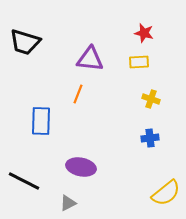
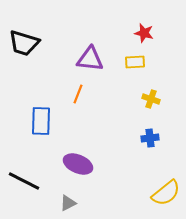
black trapezoid: moved 1 px left, 1 px down
yellow rectangle: moved 4 px left
purple ellipse: moved 3 px left, 3 px up; rotated 12 degrees clockwise
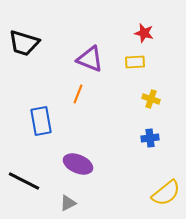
purple triangle: rotated 16 degrees clockwise
blue rectangle: rotated 12 degrees counterclockwise
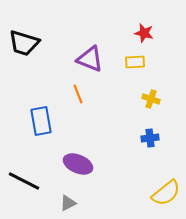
orange line: rotated 42 degrees counterclockwise
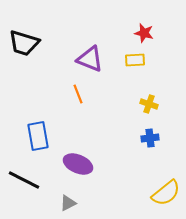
yellow rectangle: moved 2 px up
yellow cross: moved 2 px left, 5 px down
blue rectangle: moved 3 px left, 15 px down
black line: moved 1 px up
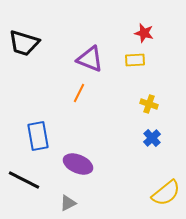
orange line: moved 1 px right, 1 px up; rotated 48 degrees clockwise
blue cross: moved 2 px right; rotated 36 degrees counterclockwise
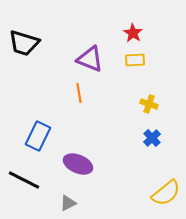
red star: moved 11 px left; rotated 18 degrees clockwise
orange line: rotated 36 degrees counterclockwise
blue rectangle: rotated 36 degrees clockwise
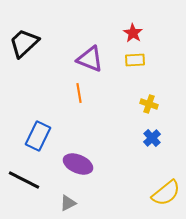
black trapezoid: rotated 120 degrees clockwise
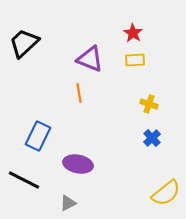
purple ellipse: rotated 12 degrees counterclockwise
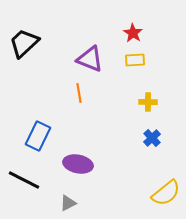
yellow cross: moved 1 px left, 2 px up; rotated 18 degrees counterclockwise
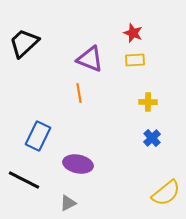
red star: rotated 12 degrees counterclockwise
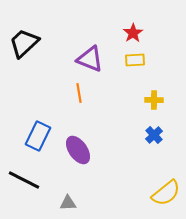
red star: rotated 18 degrees clockwise
yellow cross: moved 6 px right, 2 px up
blue cross: moved 2 px right, 3 px up
purple ellipse: moved 14 px up; rotated 44 degrees clockwise
gray triangle: rotated 24 degrees clockwise
